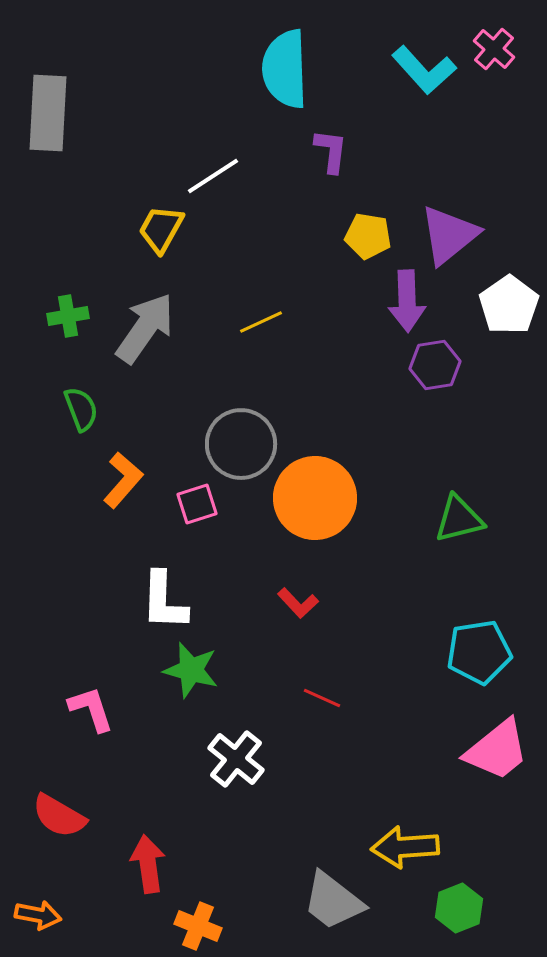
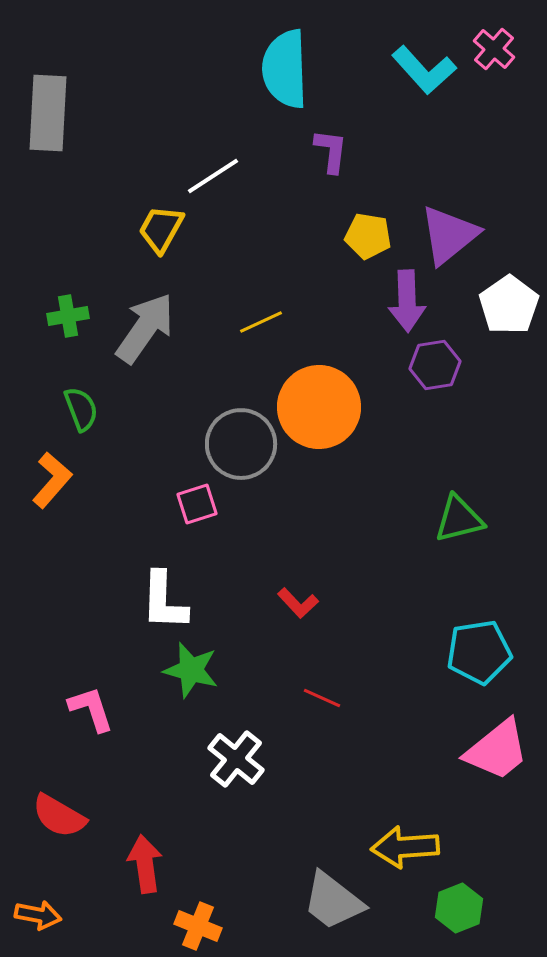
orange L-shape: moved 71 px left
orange circle: moved 4 px right, 91 px up
red arrow: moved 3 px left
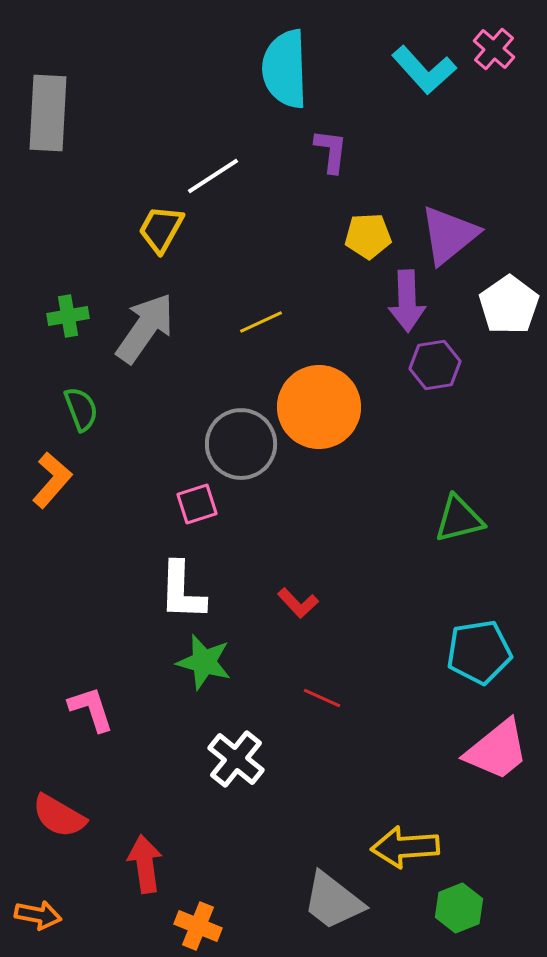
yellow pentagon: rotated 12 degrees counterclockwise
white L-shape: moved 18 px right, 10 px up
green star: moved 13 px right, 8 px up
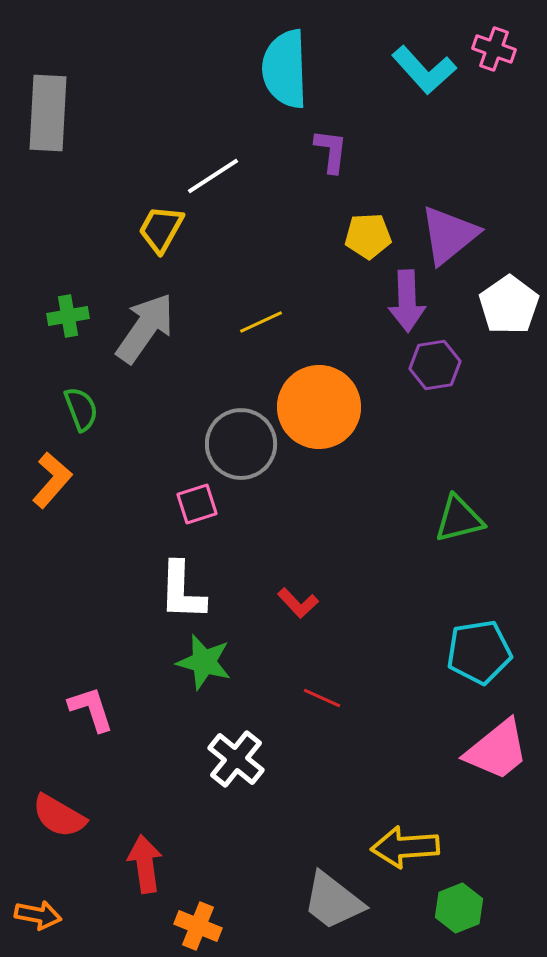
pink cross: rotated 21 degrees counterclockwise
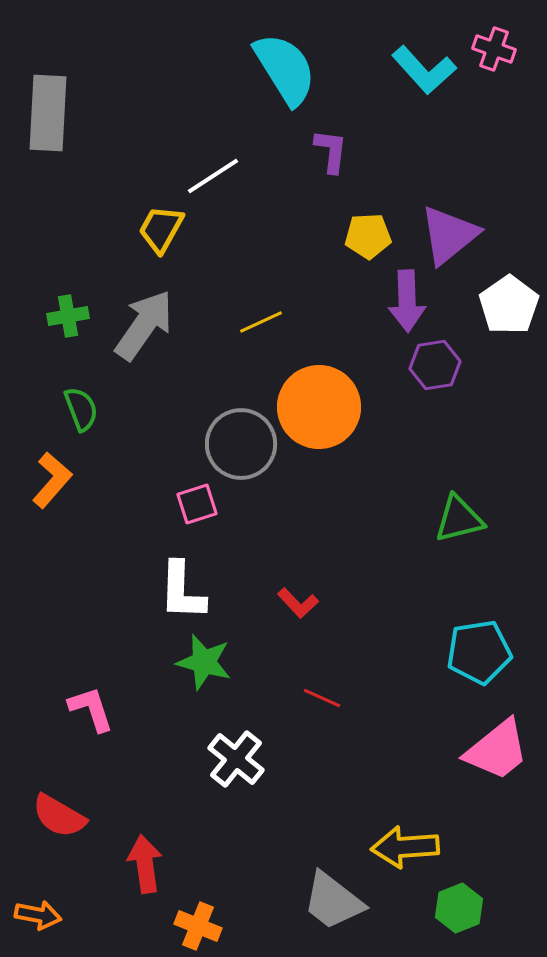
cyan semicircle: rotated 150 degrees clockwise
gray arrow: moved 1 px left, 3 px up
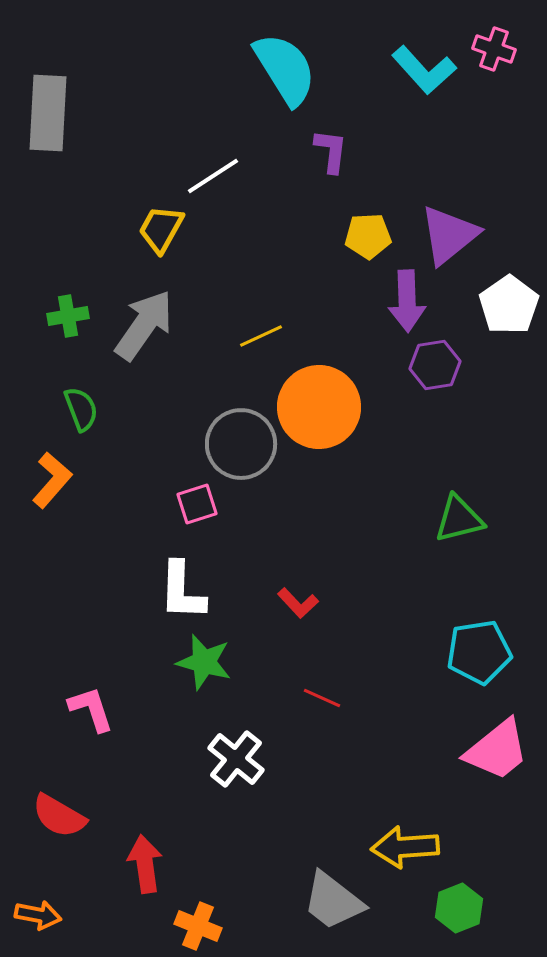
yellow line: moved 14 px down
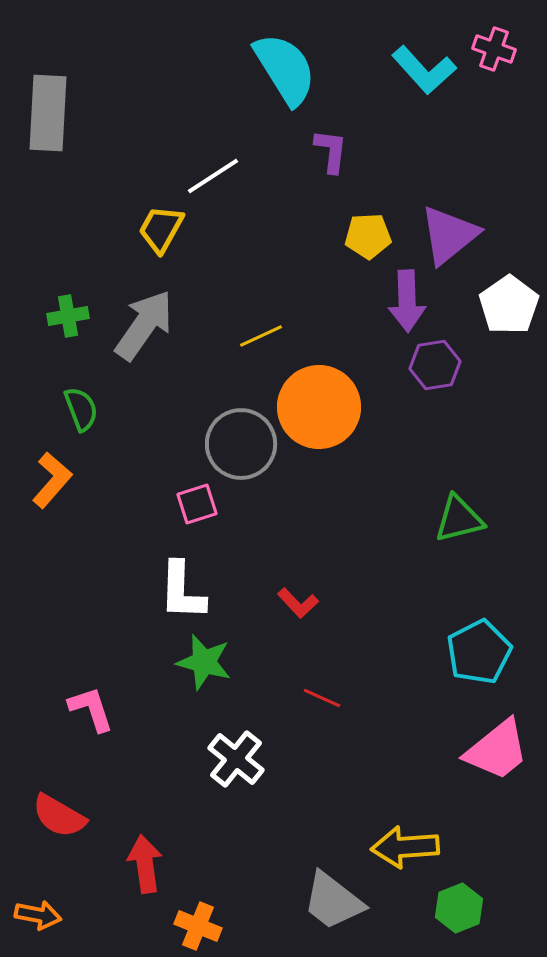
cyan pentagon: rotated 18 degrees counterclockwise
